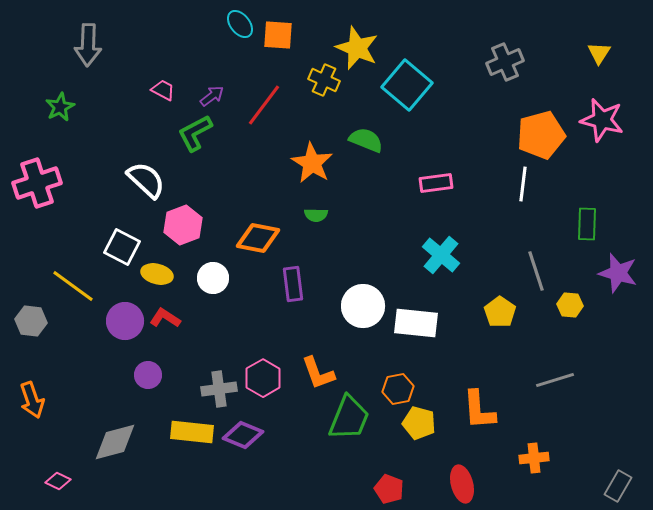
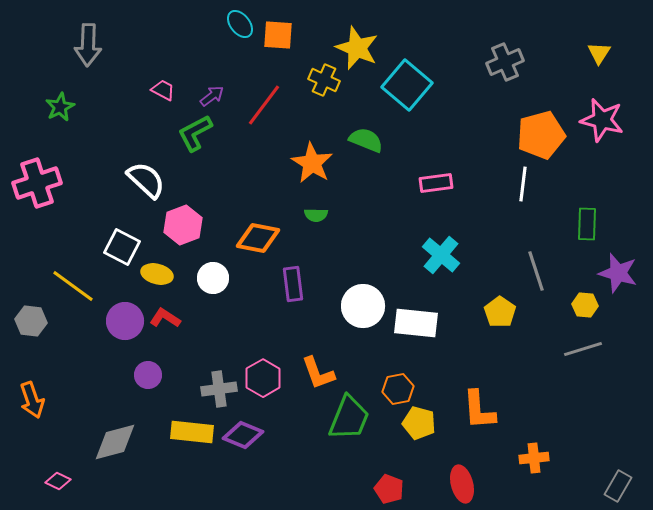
yellow hexagon at (570, 305): moved 15 px right
gray line at (555, 380): moved 28 px right, 31 px up
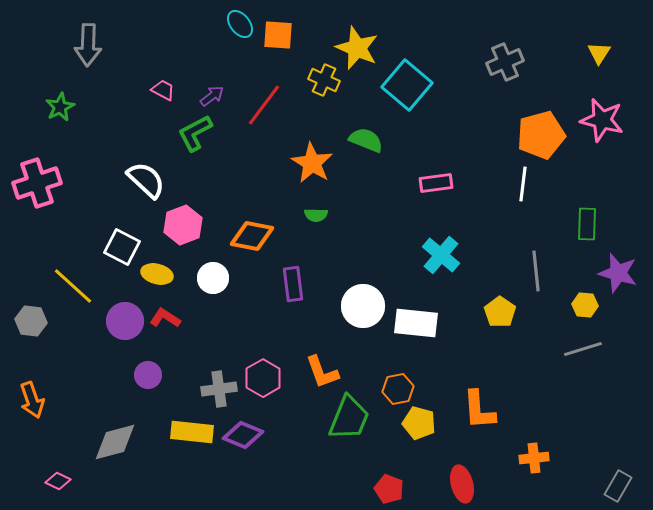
orange diamond at (258, 238): moved 6 px left, 2 px up
gray line at (536, 271): rotated 12 degrees clockwise
yellow line at (73, 286): rotated 6 degrees clockwise
orange L-shape at (318, 373): moved 4 px right, 1 px up
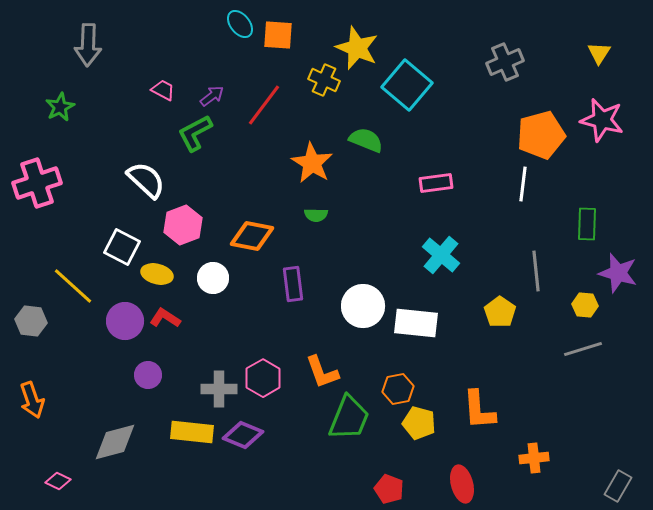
gray cross at (219, 389): rotated 8 degrees clockwise
